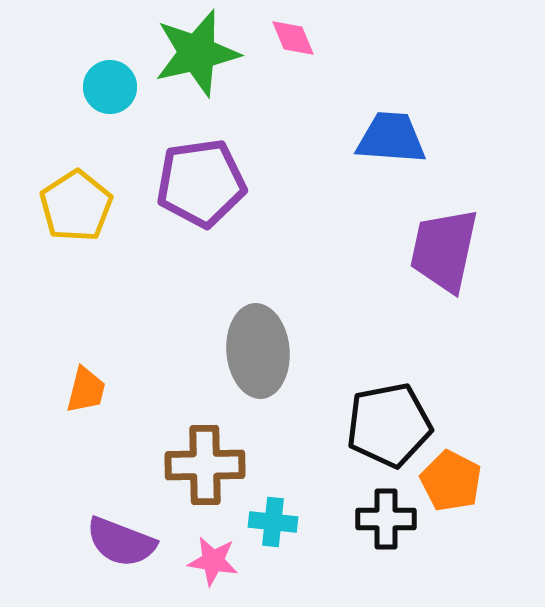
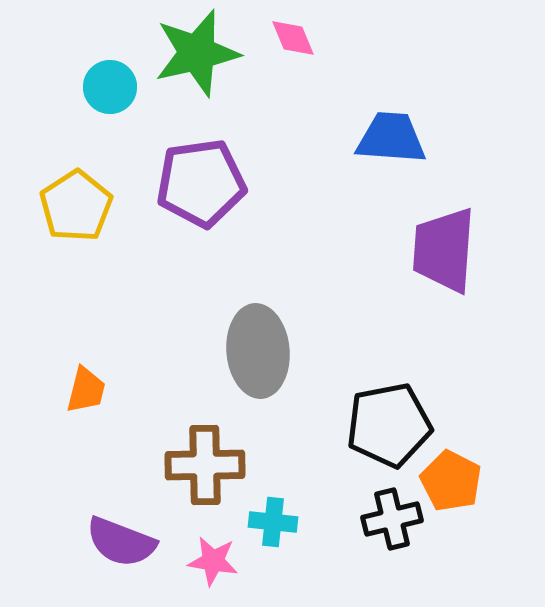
purple trapezoid: rotated 8 degrees counterclockwise
black cross: moved 6 px right; rotated 14 degrees counterclockwise
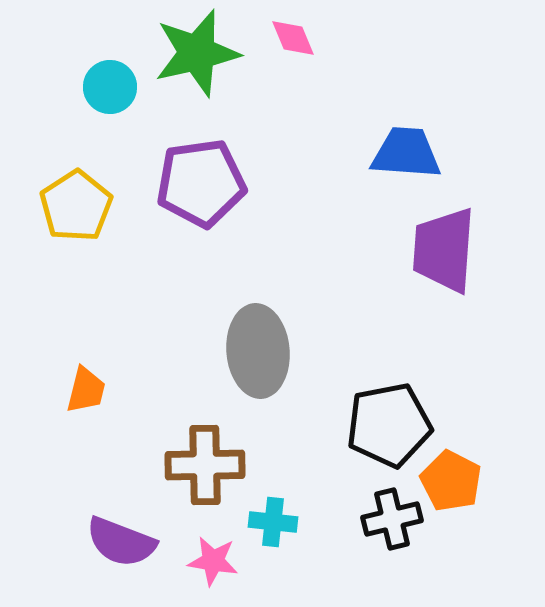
blue trapezoid: moved 15 px right, 15 px down
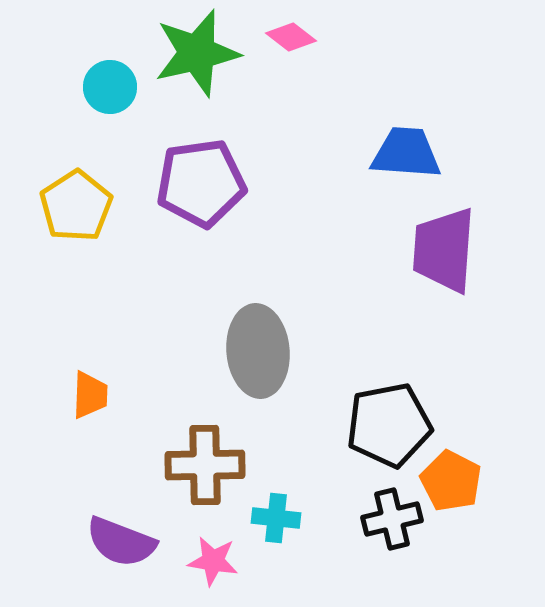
pink diamond: moved 2 px left, 1 px up; rotated 30 degrees counterclockwise
orange trapezoid: moved 4 px right, 5 px down; rotated 12 degrees counterclockwise
cyan cross: moved 3 px right, 4 px up
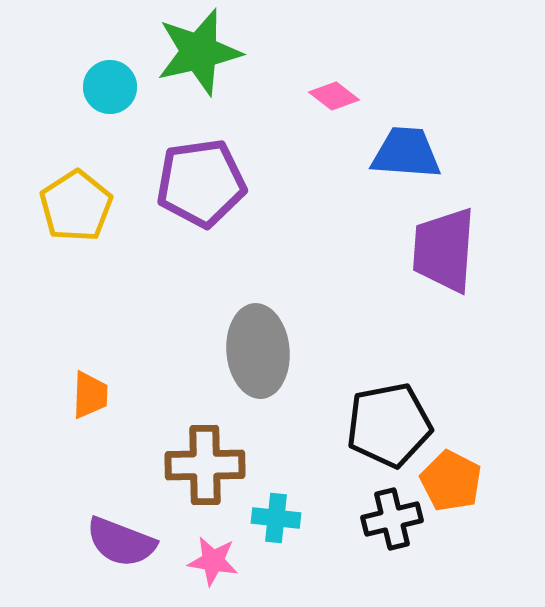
pink diamond: moved 43 px right, 59 px down
green star: moved 2 px right, 1 px up
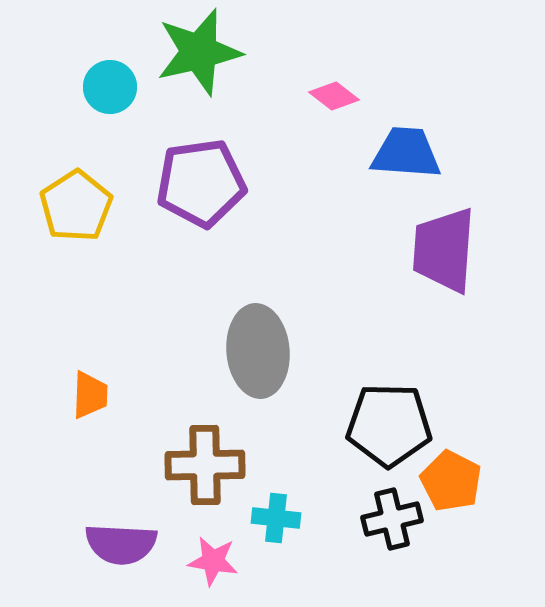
black pentagon: rotated 12 degrees clockwise
purple semicircle: moved 2 px down; rotated 18 degrees counterclockwise
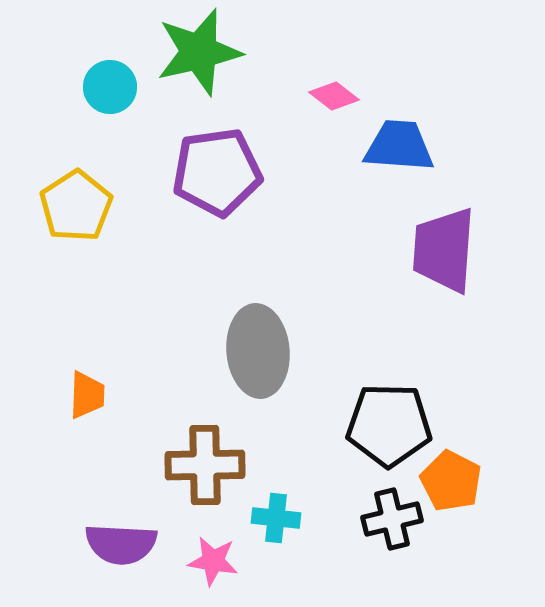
blue trapezoid: moved 7 px left, 7 px up
purple pentagon: moved 16 px right, 11 px up
orange trapezoid: moved 3 px left
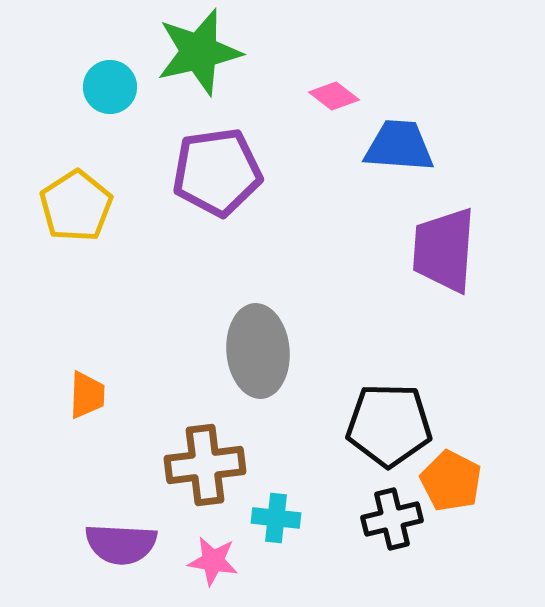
brown cross: rotated 6 degrees counterclockwise
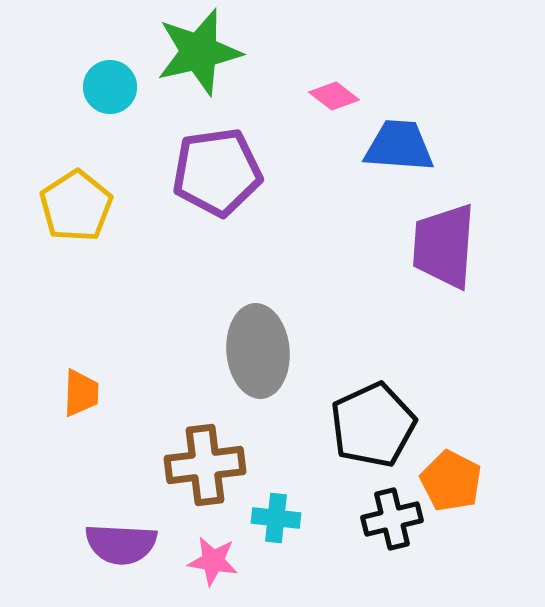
purple trapezoid: moved 4 px up
orange trapezoid: moved 6 px left, 2 px up
black pentagon: moved 16 px left; rotated 26 degrees counterclockwise
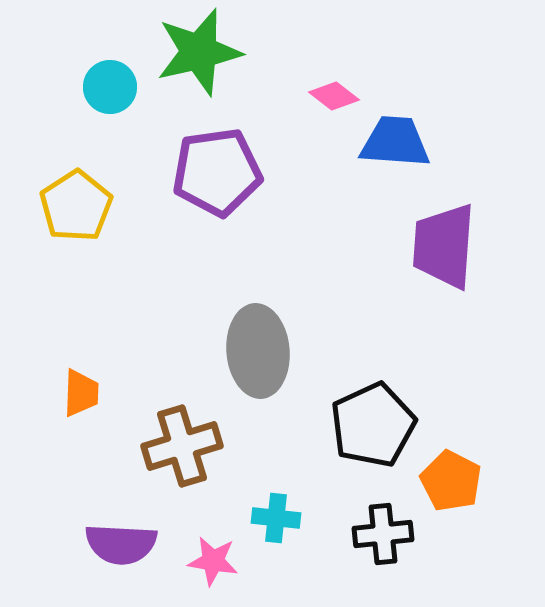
blue trapezoid: moved 4 px left, 4 px up
brown cross: moved 23 px left, 19 px up; rotated 10 degrees counterclockwise
black cross: moved 9 px left, 15 px down; rotated 8 degrees clockwise
